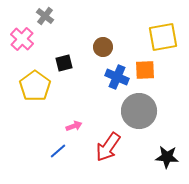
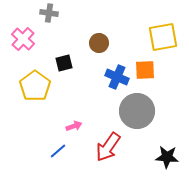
gray cross: moved 4 px right, 3 px up; rotated 30 degrees counterclockwise
pink cross: moved 1 px right
brown circle: moved 4 px left, 4 px up
gray circle: moved 2 px left
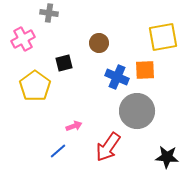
pink cross: rotated 20 degrees clockwise
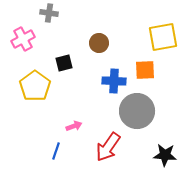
blue cross: moved 3 px left, 4 px down; rotated 20 degrees counterclockwise
blue line: moved 2 px left; rotated 30 degrees counterclockwise
black star: moved 2 px left, 2 px up
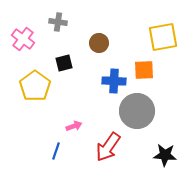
gray cross: moved 9 px right, 9 px down
pink cross: rotated 25 degrees counterclockwise
orange square: moved 1 px left
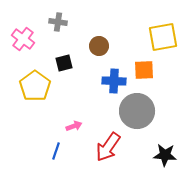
brown circle: moved 3 px down
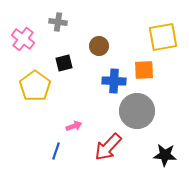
red arrow: rotated 8 degrees clockwise
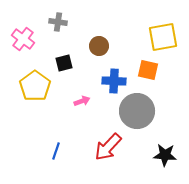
orange square: moved 4 px right; rotated 15 degrees clockwise
pink arrow: moved 8 px right, 25 px up
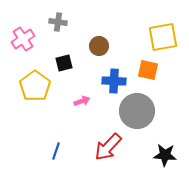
pink cross: rotated 20 degrees clockwise
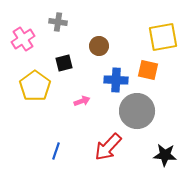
blue cross: moved 2 px right, 1 px up
